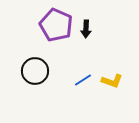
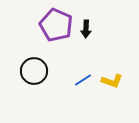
black circle: moved 1 px left
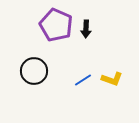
yellow L-shape: moved 2 px up
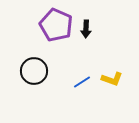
blue line: moved 1 px left, 2 px down
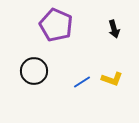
black arrow: moved 28 px right; rotated 18 degrees counterclockwise
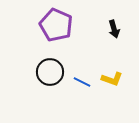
black circle: moved 16 px right, 1 px down
blue line: rotated 60 degrees clockwise
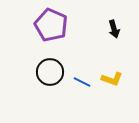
purple pentagon: moved 5 px left
